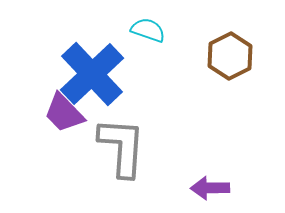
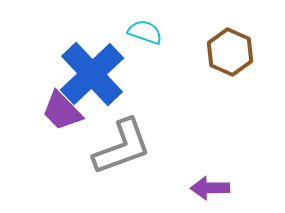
cyan semicircle: moved 3 px left, 2 px down
brown hexagon: moved 4 px up; rotated 9 degrees counterclockwise
purple trapezoid: moved 2 px left, 2 px up
gray L-shape: rotated 66 degrees clockwise
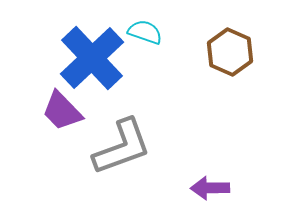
blue cross: moved 16 px up
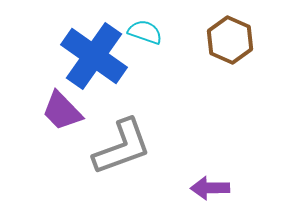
brown hexagon: moved 12 px up
blue cross: moved 2 px right, 2 px up; rotated 12 degrees counterclockwise
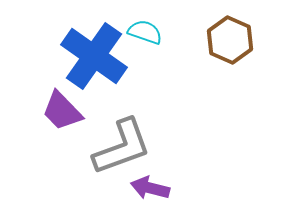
purple arrow: moved 60 px left; rotated 15 degrees clockwise
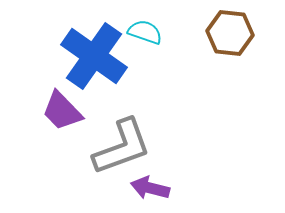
brown hexagon: moved 7 px up; rotated 18 degrees counterclockwise
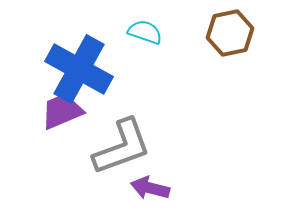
brown hexagon: rotated 18 degrees counterclockwise
blue cross: moved 15 px left, 13 px down; rotated 6 degrees counterclockwise
purple trapezoid: rotated 111 degrees clockwise
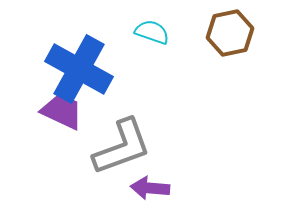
cyan semicircle: moved 7 px right
purple trapezoid: rotated 48 degrees clockwise
purple arrow: rotated 9 degrees counterclockwise
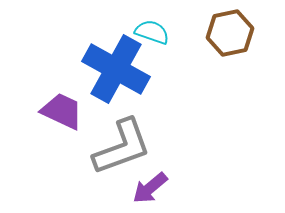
blue cross: moved 37 px right
purple arrow: rotated 45 degrees counterclockwise
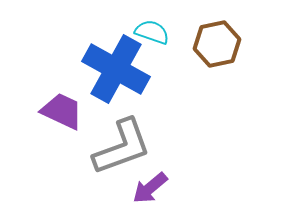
brown hexagon: moved 13 px left, 11 px down
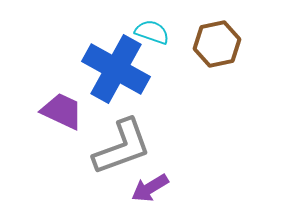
purple arrow: rotated 9 degrees clockwise
